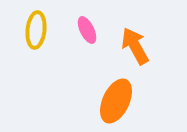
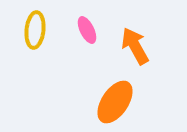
yellow ellipse: moved 1 px left
orange ellipse: moved 1 px left, 1 px down; rotated 9 degrees clockwise
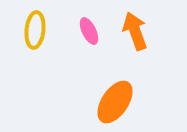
pink ellipse: moved 2 px right, 1 px down
orange arrow: moved 15 px up; rotated 9 degrees clockwise
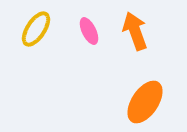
yellow ellipse: moved 1 px right, 1 px up; rotated 27 degrees clockwise
orange ellipse: moved 30 px right
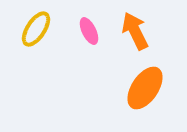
orange arrow: rotated 6 degrees counterclockwise
orange ellipse: moved 14 px up
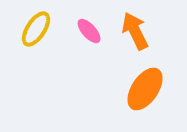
pink ellipse: rotated 16 degrees counterclockwise
orange ellipse: moved 1 px down
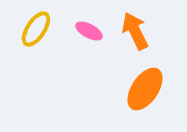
pink ellipse: rotated 20 degrees counterclockwise
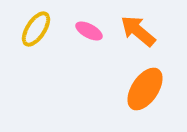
orange arrow: moved 3 px right; rotated 24 degrees counterclockwise
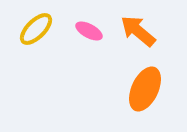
yellow ellipse: rotated 12 degrees clockwise
orange ellipse: rotated 9 degrees counterclockwise
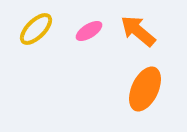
pink ellipse: rotated 60 degrees counterclockwise
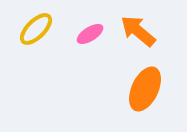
pink ellipse: moved 1 px right, 3 px down
